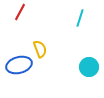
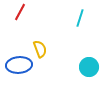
blue ellipse: rotated 10 degrees clockwise
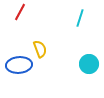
cyan circle: moved 3 px up
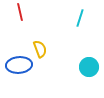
red line: rotated 42 degrees counterclockwise
cyan circle: moved 3 px down
